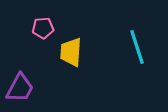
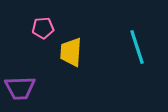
purple trapezoid: rotated 60 degrees clockwise
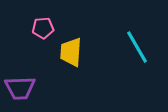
cyan line: rotated 12 degrees counterclockwise
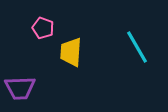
pink pentagon: rotated 25 degrees clockwise
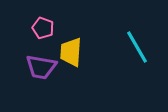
purple trapezoid: moved 21 px right, 21 px up; rotated 12 degrees clockwise
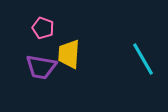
cyan line: moved 6 px right, 12 px down
yellow trapezoid: moved 2 px left, 2 px down
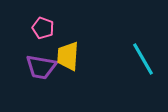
yellow trapezoid: moved 1 px left, 2 px down
